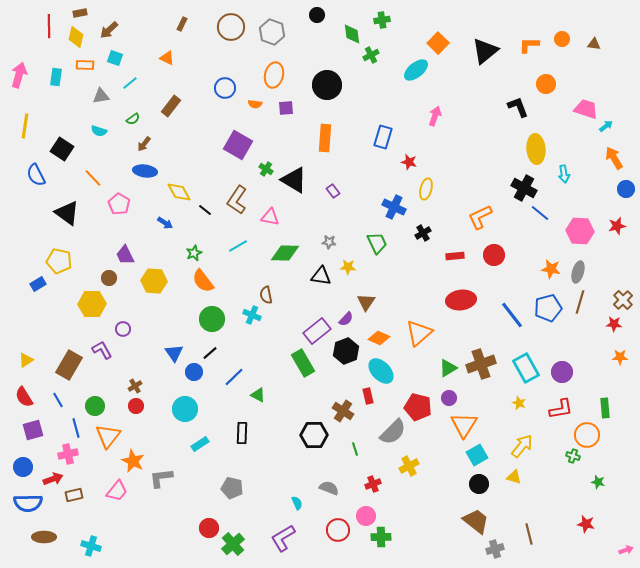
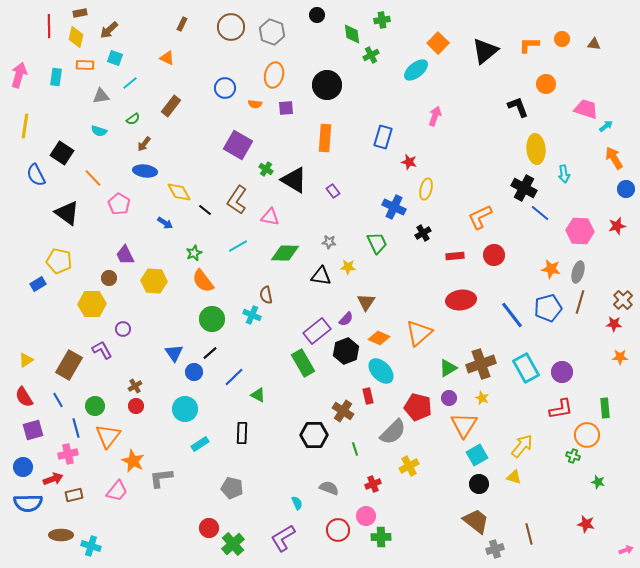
black square at (62, 149): moved 4 px down
yellow star at (519, 403): moved 37 px left, 5 px up
brown ellipse at (44, 537): moved 17 px right, 2 px up
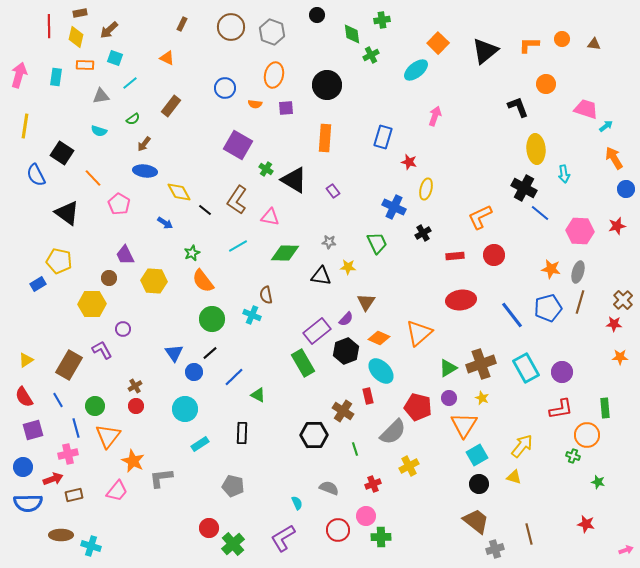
green star at (194, 253): moved 2 px left
gray pentagon at (232, 488): moved 1 px right, 2 px up
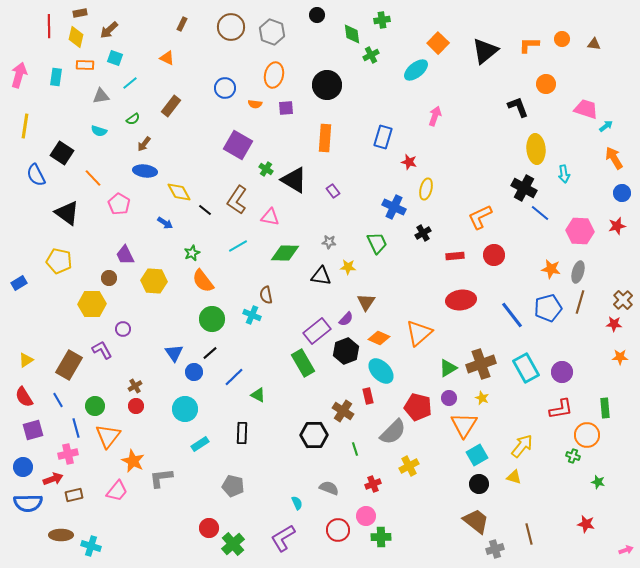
blue circle at (626, 189): moved 4 px left, 4 px down
blue rectangle at (38, 284): moved 19 px left, 1 px up
